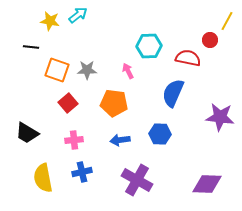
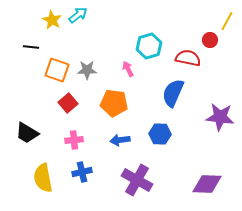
yellow star: moved 2 px right, 1 px up; rotated 18 degrees clockwise
cyan hexagon: rotated 15 degrees counterclockwise
pink arrow: moved 2 px up
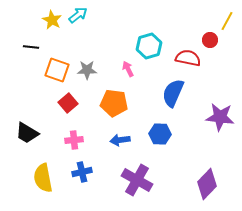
purple diamond: rotated 48 degrees counterclockwise
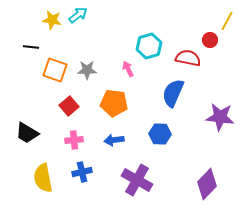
yellow star: rotated 18 degrees counterclockwise
orange square: moved 2 px left
red square: moved 1 px right, 3 px down
blue arrow: moved 6 px left
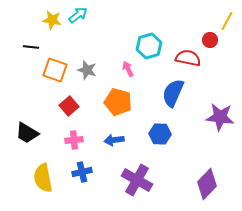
gray star: rotated 18 degrees clockwise
orange pentagon: moved 4 px right, 1 px up; rotated 8 degrees clockwise
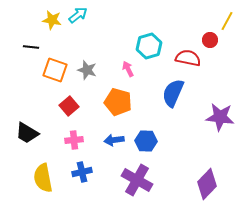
blue hexagon: moved 14 px left, 7 px down
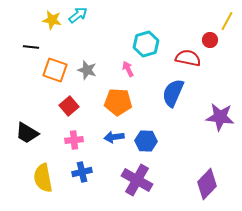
cyan hexagon: moved 3 px left, 2 px up
orange pentagon: rotated 12 degrees counterclockwise
blue arrow: moved 3 px up
